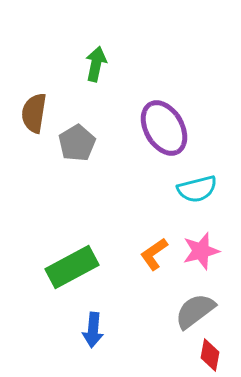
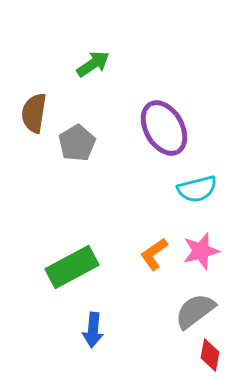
green arrow: moved 3 px left; rotated 44 degrees clockwise
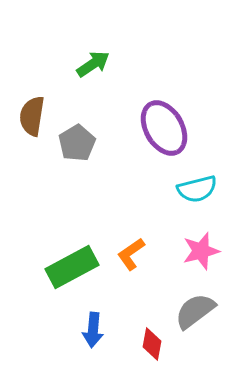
brown semicircle: moved 2 px left, 3 px down
orange L-shape: moved 23 px left
red diamond: moved 58 px left, 11 px up
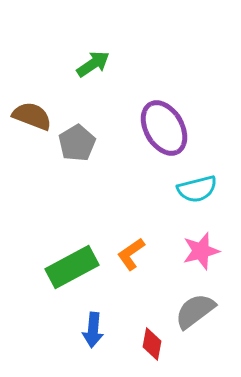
brown semicircle: rotated 102 degrees clockwise
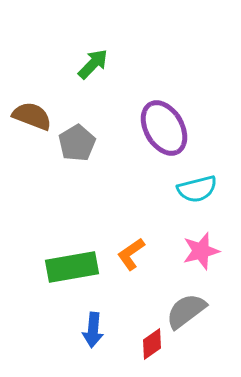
green arrow: rotated 12 degrees counterclockwise
green rectangle: rotated 18 degrees clockwise
gray semicircle: moved 9 px left
red diamond: rotated 44 degrees clockwise
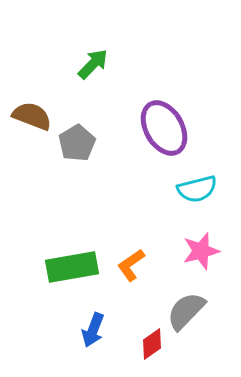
orange L-shape: moved 11 px down
gray semicircle: rotated 9 degrees counterclockwise
blue arrow: rotated 16 degrees clockwise
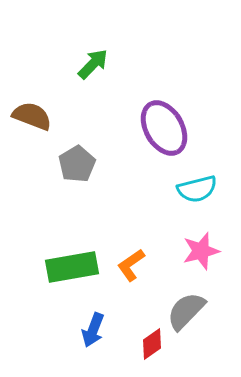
gray pentagon: moved 21 px down
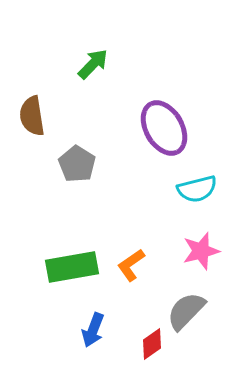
brown semicircle: rotated 120 degrees counterclockwise
gray pentagon: rotated 9 degrees counterclockwise
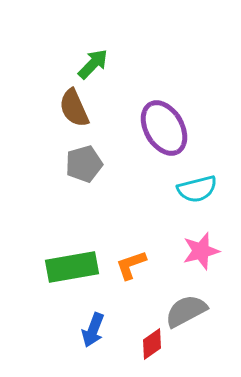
brown semicircle: moved 42 px right, 8 px up; rotated 15 degrees counterclockwise
gray pentagon: moved 7 px right; rotated 24 degrees clockwise
orange L-shape: rotated 16 degrees clockwise
gray semicircle: rotated 18 degrees clockwise
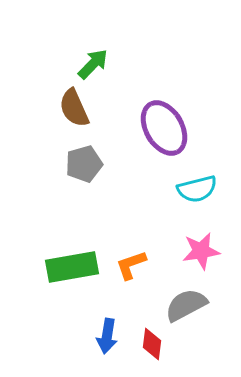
pink star: rotated 6 degrees clockwise
gray semicircle: moved 6 px up
blue arrow: moved 14 px right, 6 px down; rotated 12 degrees counterclockwise
red diamond: rotated 48 degrees counterclockwise
